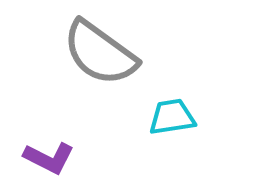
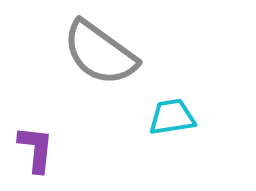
purple L-shape: moved 13 px left, 9 px up; rotated 111 degrees counterclockwise
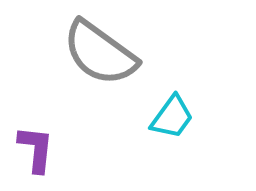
cyan trapezoid: rotated 135 degrees clockwise
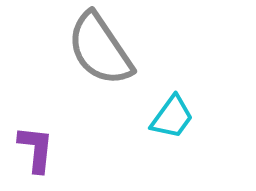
gray semicircle: moved 4 px up; rotated 20 degrees clockwise
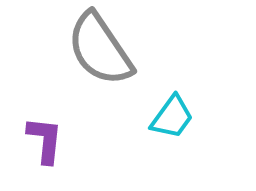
purple L-shape: moved 9 px right, 9 px up
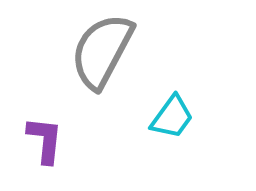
gray semicircle: moved 2 px right, 2 px down; rotated 62 degrees clockwise
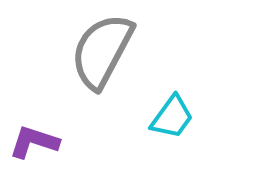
purple L-shape: moved 11 px left, 2 px down; rotated 78 degrees counterclockwise
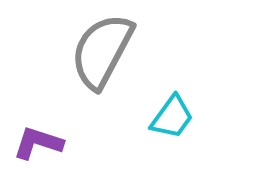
purple L-shape: moved 4 px right, 1 px down
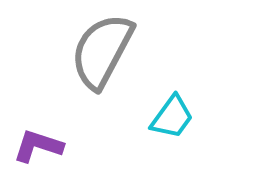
purple L-shape: moved 3 px down
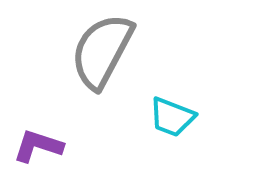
cyan trapezoid: rotated 75 degrees clockwise
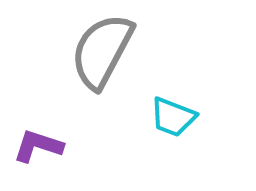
cyan trapezoid: moved 1 px right
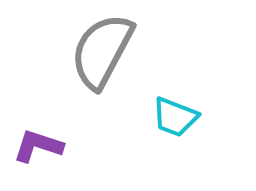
cyan trapezoid: moved 2 px right
